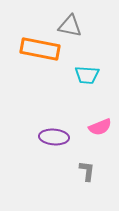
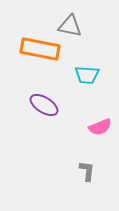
purple ellipse: moved 10 px left, 32 px up; rotated 28 degrees clockwise
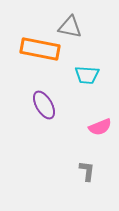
gray triangle: moved 1 px down
purple ellipse: rotated 28 degrees clockwise
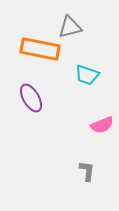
gray triangle: rotated 25 degrees counterclockwise
cyan trapezoid: rotated 15 degrees clockwise
purple ellipse: moved 13 px left, 7 px up
pink semicircle: moved 2 px right, 2 px up
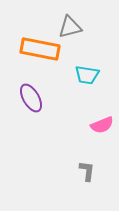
cyan trapezoid: rotated 10 degrees counterclockwise
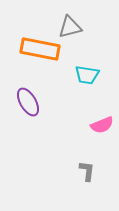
purple ellipse: moved 3 px left, 4 px down
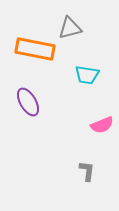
gray triangle: moved 1 px down
orange rectangle: moved 5 px left
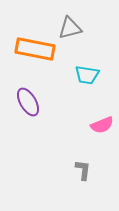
gray L-shape: moved 4 px left, 1 px up
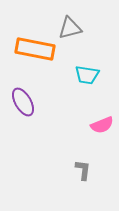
purple ellipse: moved 5 px left
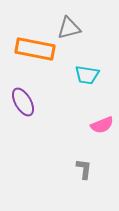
gray triangle: moved 1 px left
gray L-shape: moved 1 px right, 1 px up
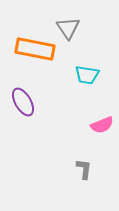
gray triangle: moved 1 px left; rotated 50 degrees counterclockwise
